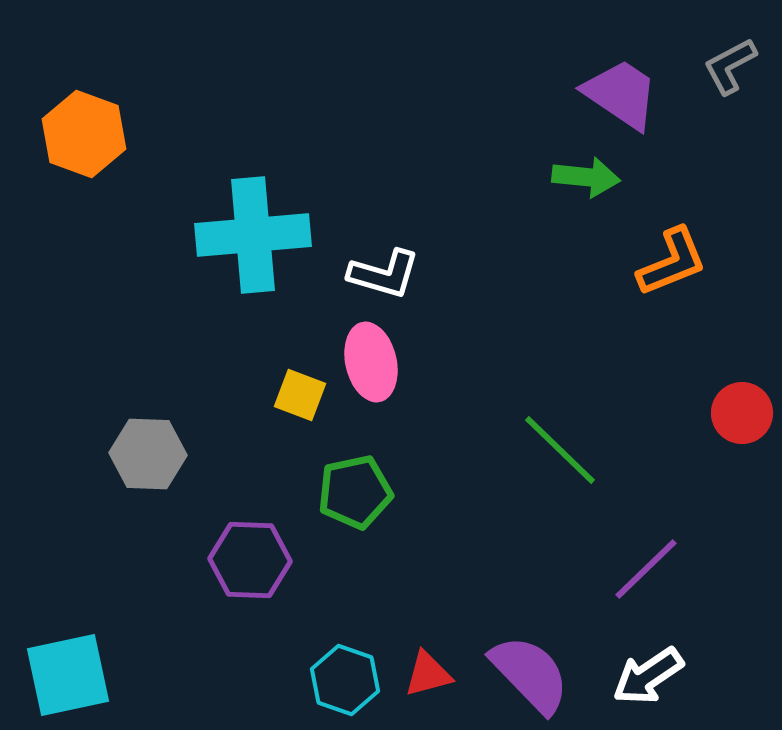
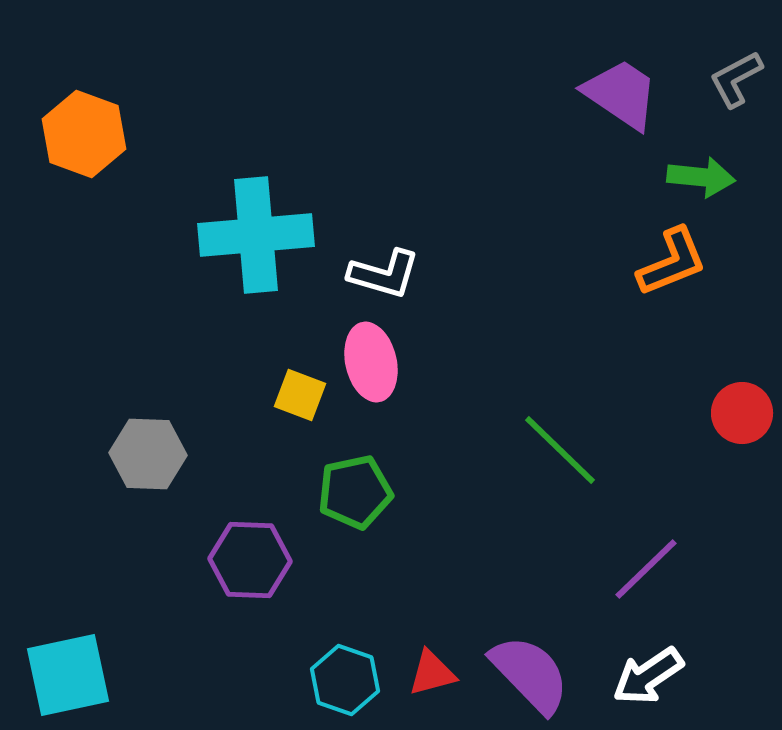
gray L-shape: moved 6 px right, 13 px down
green arrow: moved 115 px right
cyan cross: moved 3 px right
red triangle: moved 4 px right, 1 px up
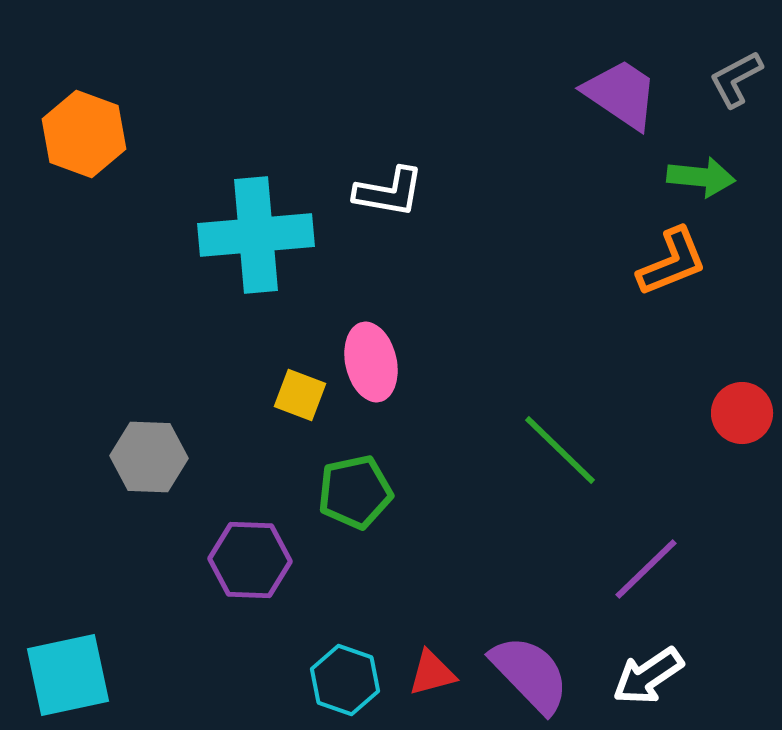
white L-shape: moved 5 px right, 82 px up; rotated 6 degrees counterclockwise
gray hexagon: moved 1 px right, 3 px down
